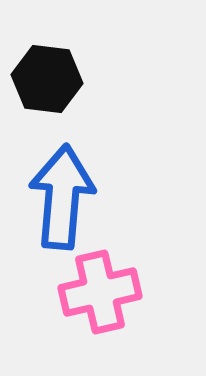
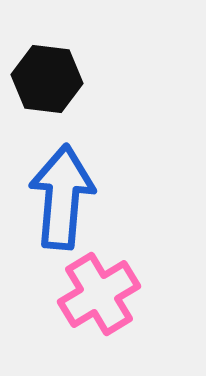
pink cross: moved 1 px left, 2 px down; rotated 18 degrees counterclockwise
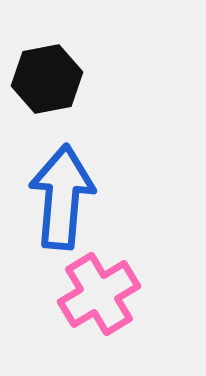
black hexagon: rotated 18 degrees counterclockwise
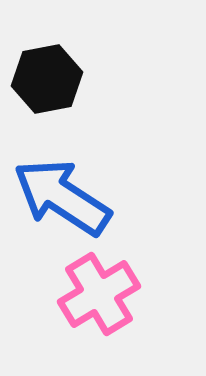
blue arrow: rotated 62 degrees counterclockwise
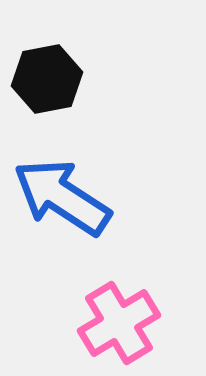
pink cross: moved 20 px right, 29 px down
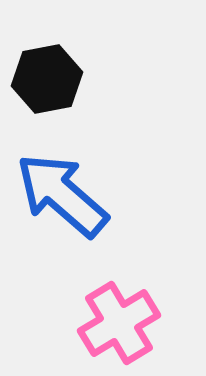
blue arrow: moved 2 px up; rotated 8 degrees clockwise
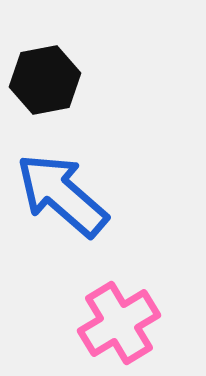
black hexagon: moved 2 px left, 1 px down
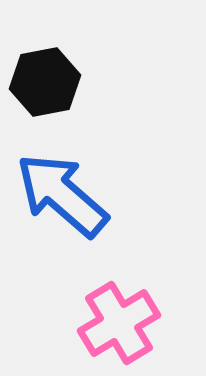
black hexagon: moved 2 px down
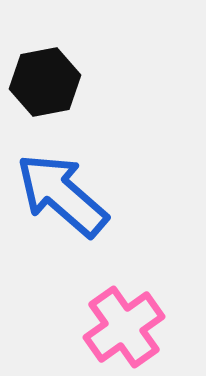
pink cross: moved 5 px right, 4 px down; rotated 4 degrees counterclockwise
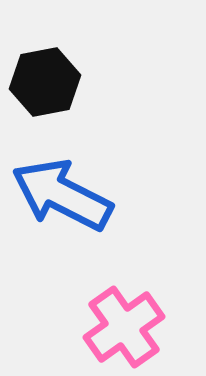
blue arrow: rotated 14 degrees counterclockwise
